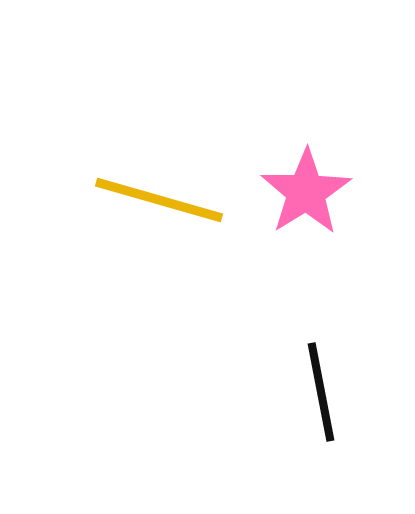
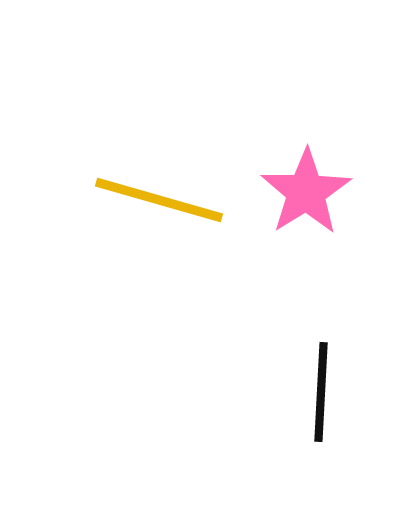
black line: rotated 14 degrees clockwise
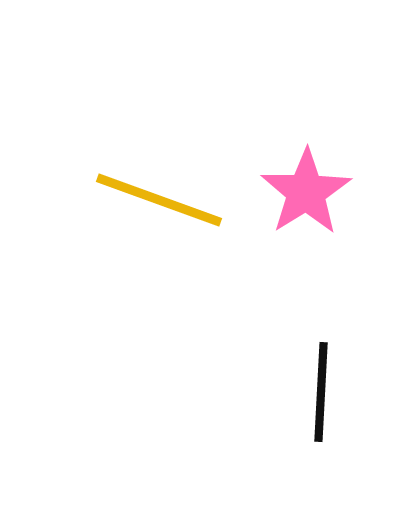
yellow line: rotated 4 degrees clockwise
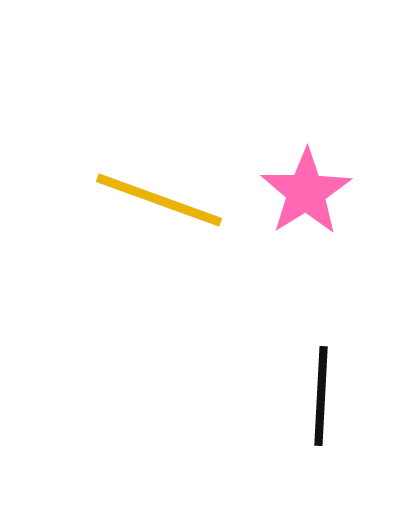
black line: moved 4 px down
